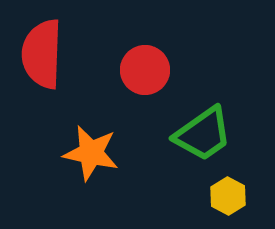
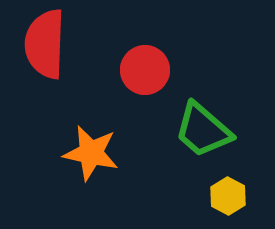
red semicircle: moved 3 px right, 10 px up
green trapezoid: moved 4 px up; rotated 76 degrees clockwise
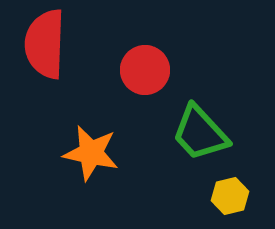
green trapezoid: moved 3 px left, 3 px down; rotated 6 degrees clockwise
yellow hexagon: moved 2 px right; rotated 18 degrees clockwise
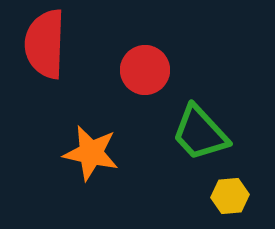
yellow hexagon: rotated 9 degrees clockwise
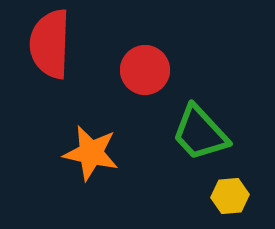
red semicircle: moved 5 px right
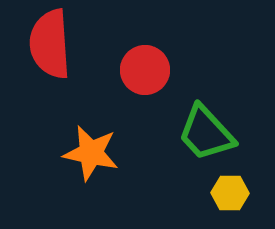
red semicircle: rotated 6 degrees counterclockwise
green trapezoid: moved 6 px right
yellow hexagon: moved 3 px up; rotated 6 degrees clockwise
